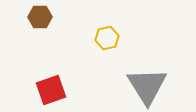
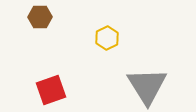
yellow hexagon: rotated 15 degrees counterclockwise
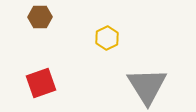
red square: moved 10 px left, 7 px up
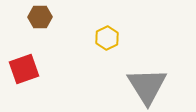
red square: moved 17 px left, 14 px up
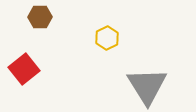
red square: rotated 20 degrees counterclockwise
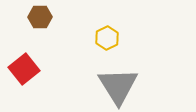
gray triangle: moved 29 px left
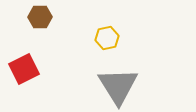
yellow hexagon: rotated 15 degrees clockwise
red square: rotated 12 degrees clockwise
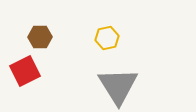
brown hexagon: moved 20 px down
red square: moved 1 px right, 2 px down
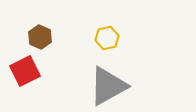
brown hexagon: rotated 25 degrees clockwise
gray triangle: moved 10 px left; rotated 33 degrees clockwise
